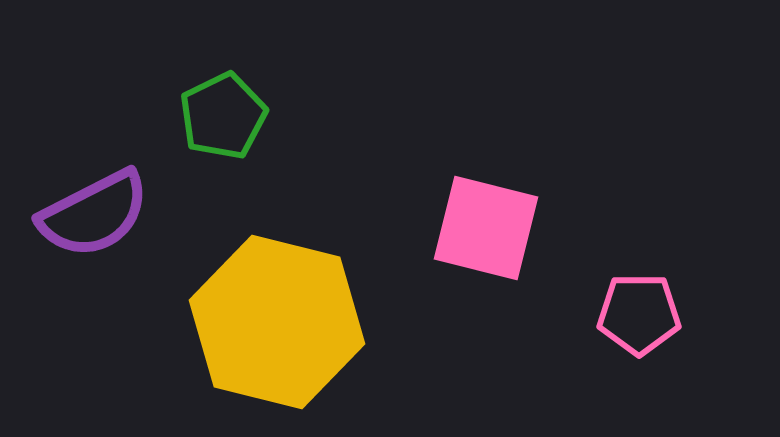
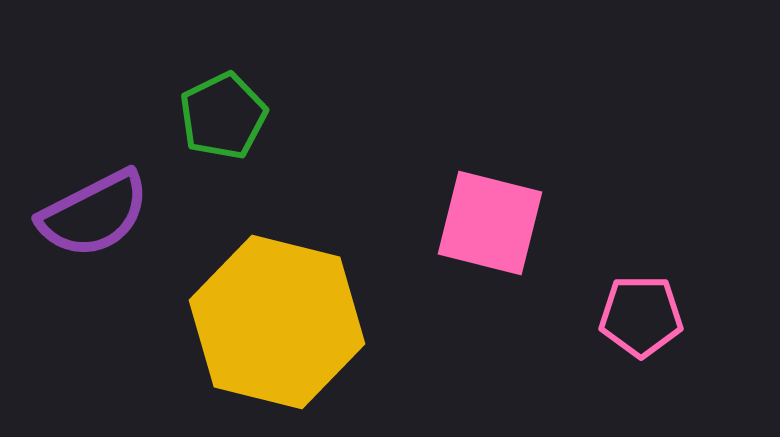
pink square: moved 4 px right, 5 px up
pink pentagon: moved 2 px right, 2 px down
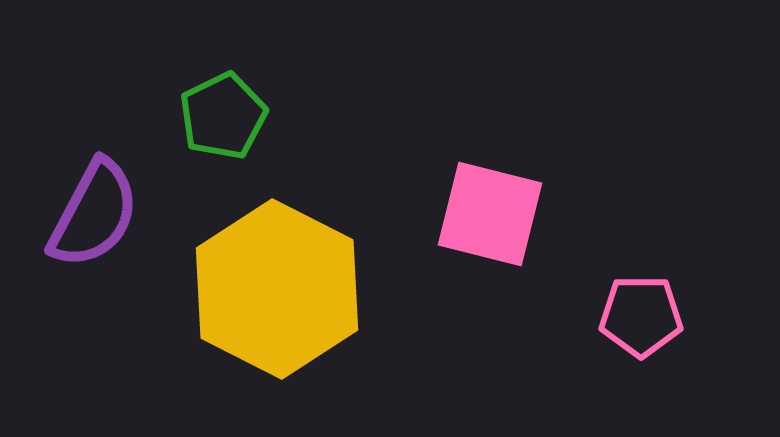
purple semicircle: rotated 35 degrees counterclockwise
pink square: moved 9 px up
yellow hexagon: moved 33 px up; rotated 13 degrees clockwise
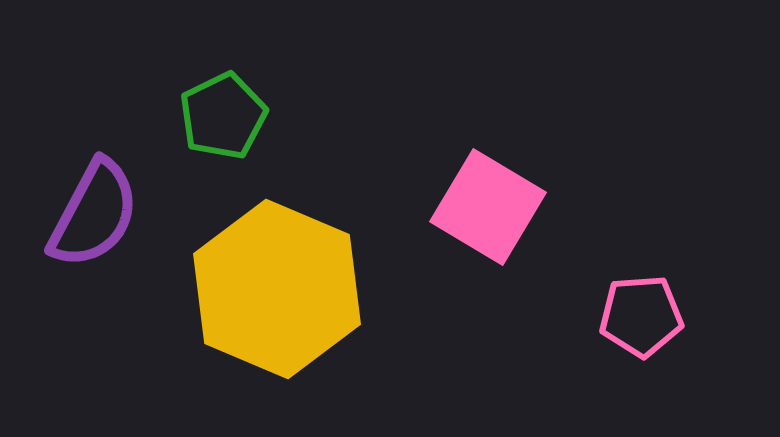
pink square: moved 2 px left, 7 px up; rotated 17 degrees clockwise
yellow hexagon: rotated 4 degrees counterclockwise
pink pentagon: rotated 4 degrees counterclockwise
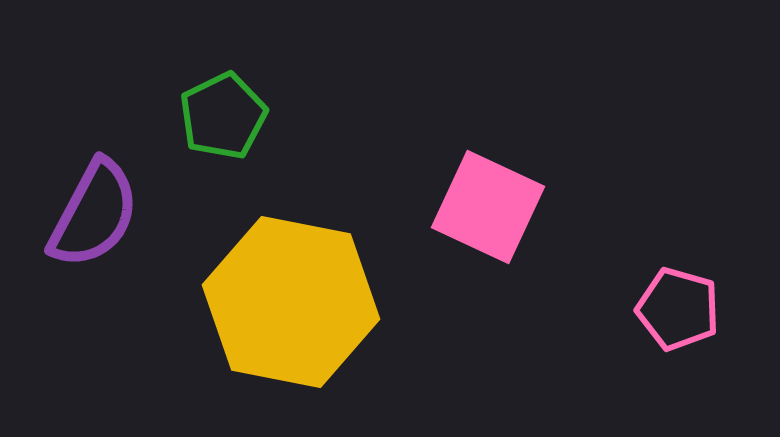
pink square: rotated 6 degrees counterclockwise
yellow hexagon: moved 14 px right, 13 px down; rotated 12 degrees counterclockwise
pink pentagon: moved 37 px right, 7 px up; rotated 20 degrees clockwise
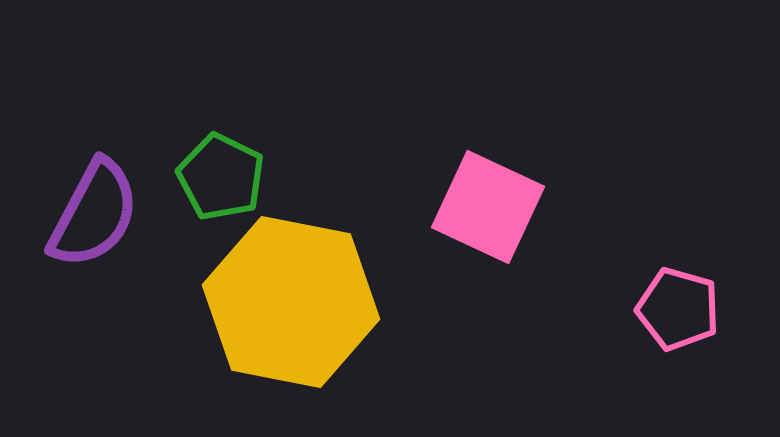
green pentagon: moved 2 px left, 61 px down; rotated 20 degrees counterclockwise
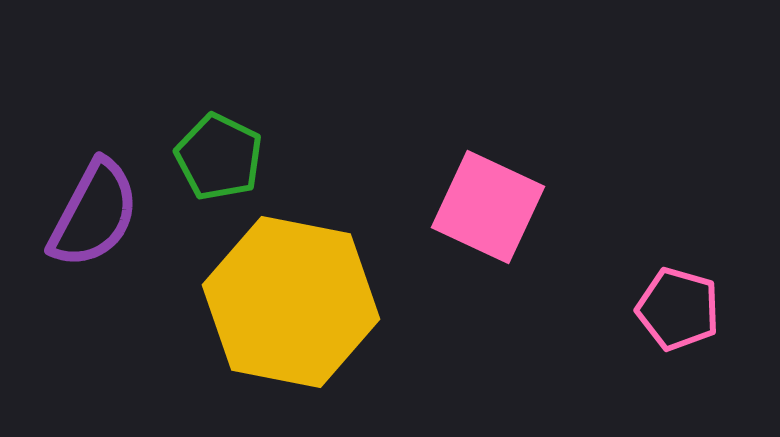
green pentagon: moved 2 px left, 20 px up
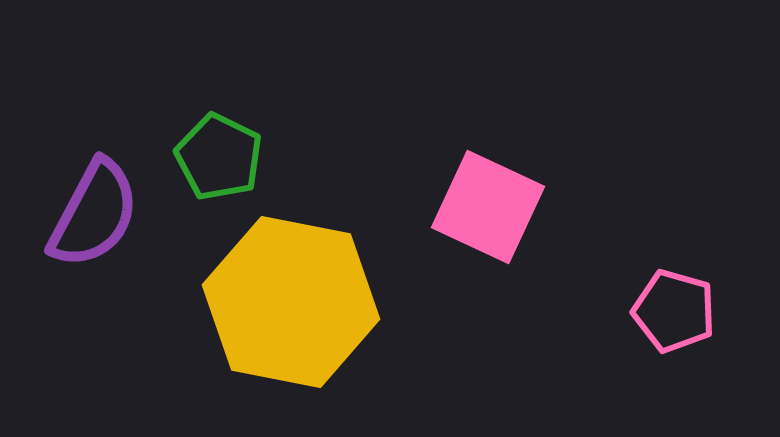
pink pentagon: moved 4 px left, 2 px down
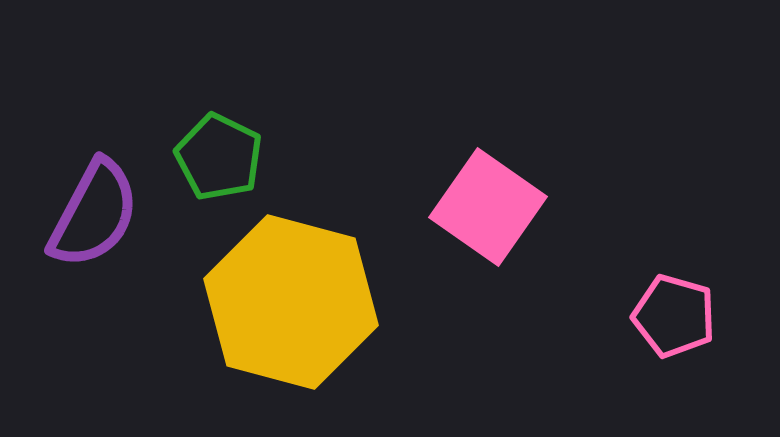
pink square: rotated 10 degrees clockwise
yellow hexagon: rotated 4 degrees clockwise
pink pentagon: moved 5 px down
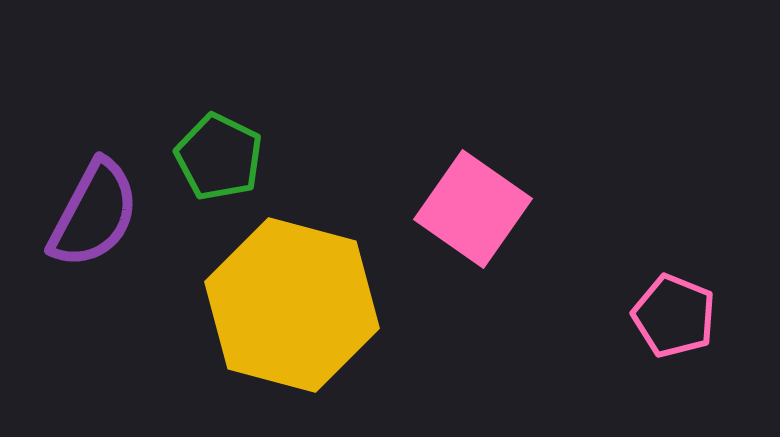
pink square: moved 15 px left, 2 px down
yellow hexagon: moved 1 px right, 3 px down
pink pentagon: rotated 6 degrees clockwise
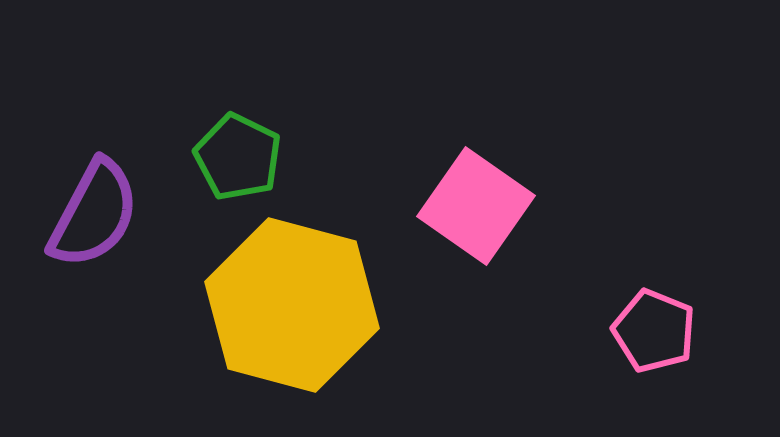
green pentagon: moved 19 px right
pink square: moved 3 px right, 3 px up
pink pentagon: moved 20 px left, 15 px down
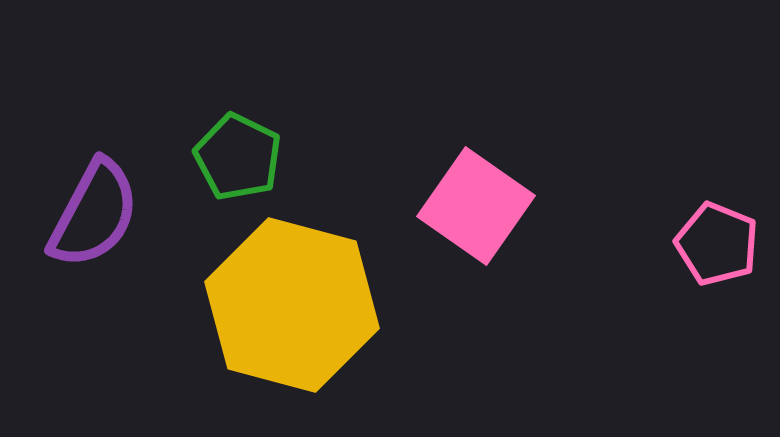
pink pentagon: moved 63 px right, 87 px up
